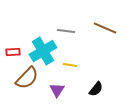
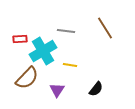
brown line: rotated 35 degrees clockwise
red rectangle: moved 7 px right, 13 px up
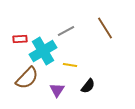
gray line: rotated 36 degrees counterclockwise
black semicircle: moved 8 px left, 3 px up
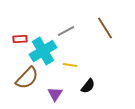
purple triangle: moved 2 px left, 4 px down
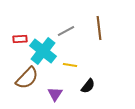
brown line: moved 6 px left; rotated 25 degrees clockwise
cyan cross: rotated 20 degrees counterclockwise
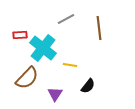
gray line: moved 12 px up
red rectangle: moved 4 px up
cyan cross: moved 3 px up
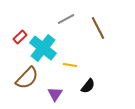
brown line: moved 1 px left; rotated 20 degrees counterclockwise
red rectangle: moved 2 px down; rotated 40 degrees counterclockwise
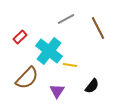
cyan cross: moved 6 px right, 3 px down
black semicircle: moved 4 px right
purple triangle: moved 2 px right, 3 px up
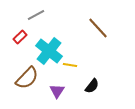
gray line: moved 30 px left, 4 px up
brown line: rotated 15 degrees counterclockwise
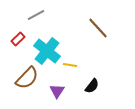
red rectangle: moved 2 px left, 2 px down
cyan cross: moved 2 px left
